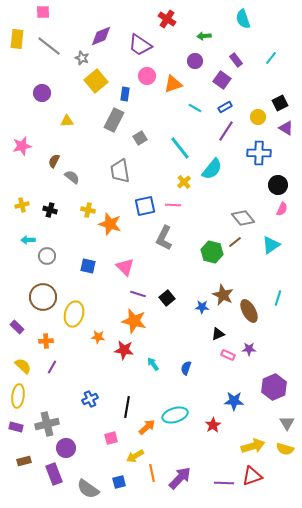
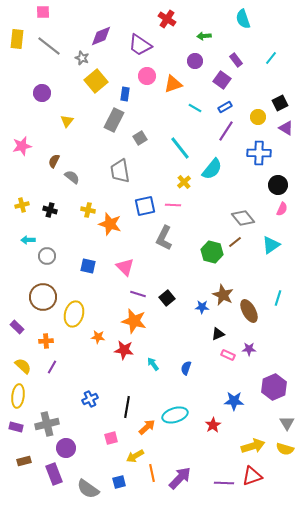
yellow triangle at (67, 121): rotated 48 degrees counterclockwise
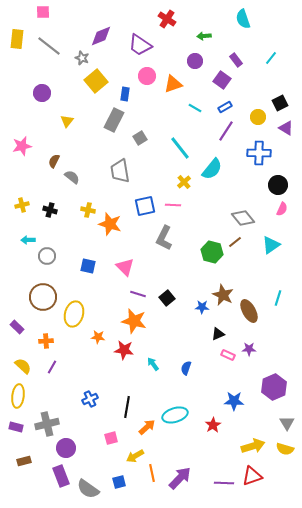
purple rectangle at (54, 474): moved 7 px right, 2 px down
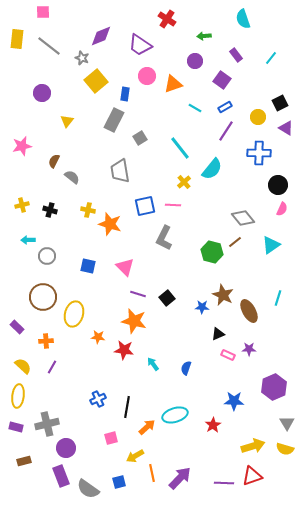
purple rectangle at (236, 60): moved 5 px up
blue cross at (90, 399): moved 8 px right
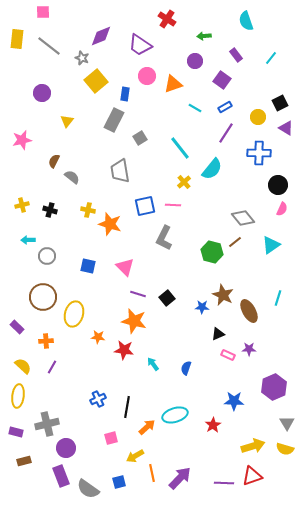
cyan semicircle at (243, 19): moved 3 px right, 2 px down
purple line at (226, 131): moved 2 px down
pink star at (22, 146): moved 6 px up
purple rectangle at (16, 427): moved 5 px down
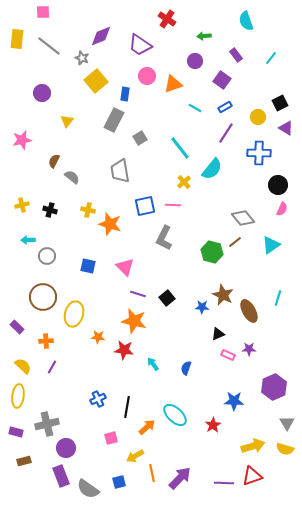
cyan ellipse at (175, 415): rotated 60 degrees clockwise
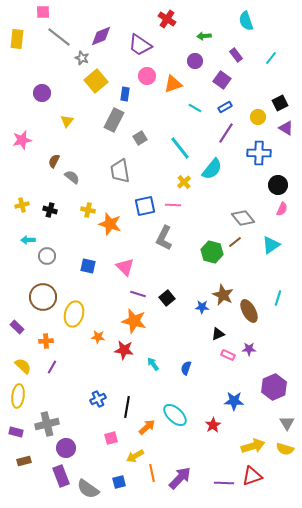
gray line at (49, 46): moved 10 px right, 9 px up
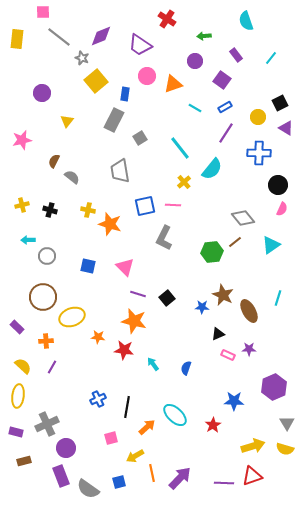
green hexagon at (212, 252): rotated 20 degrees counterclockwise
yellow ellipse at (74, 314): moved 2 px left, 3 px down; rotated 55 degrees clockwise
gray cross at (47, 424): rotated 10 degrees counterclockwise
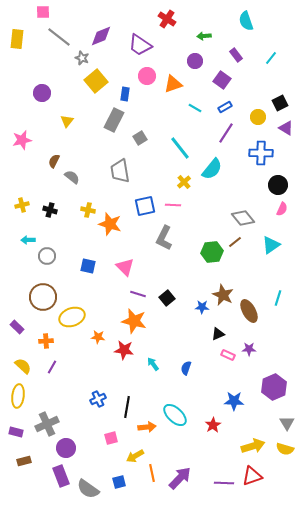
blue cross at (259, 153): moved 2 px right
orange arrow at (147, 427): rotated 36 degrees clockwise
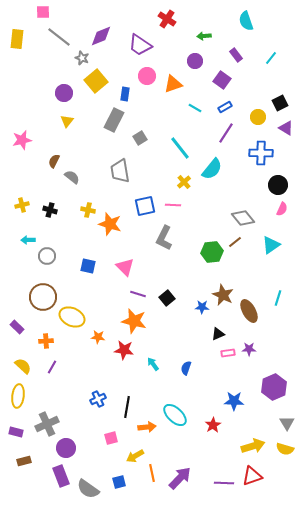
purple circle at (42, 93): moved 22 px right
yellow ellipse at (72, 317): rotated 45 degrees clockwise
pink rectangle at (228, 355): moved 2 px up; rotated 32 degrees counterclockwise
